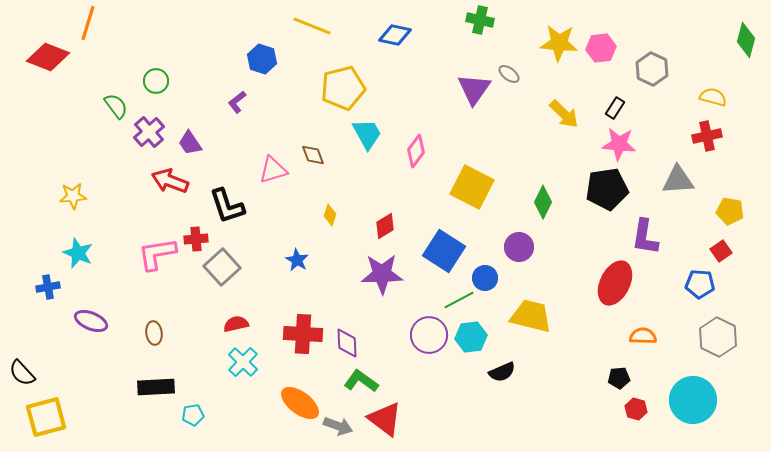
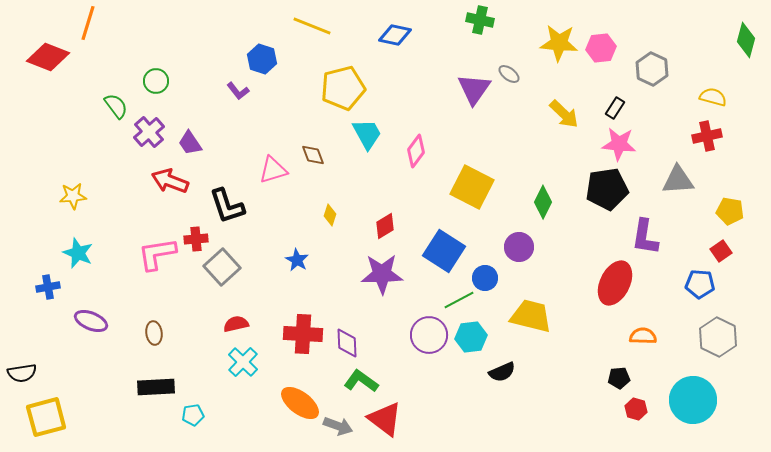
purple L-shape at (237, 102): moved 1 px right, 11 px up; rotated 90 degrees counterclockwise
black semicircle at (22, 373): rotated 56 degrees counterclockwise
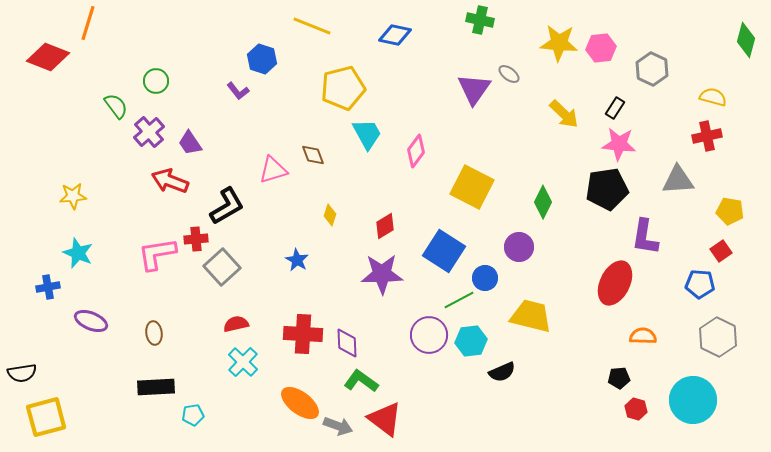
black L-shape at (227, 206): rotated 102 degrees counterclockwise
cyan hexagon at (471, 337): moved 4 px down
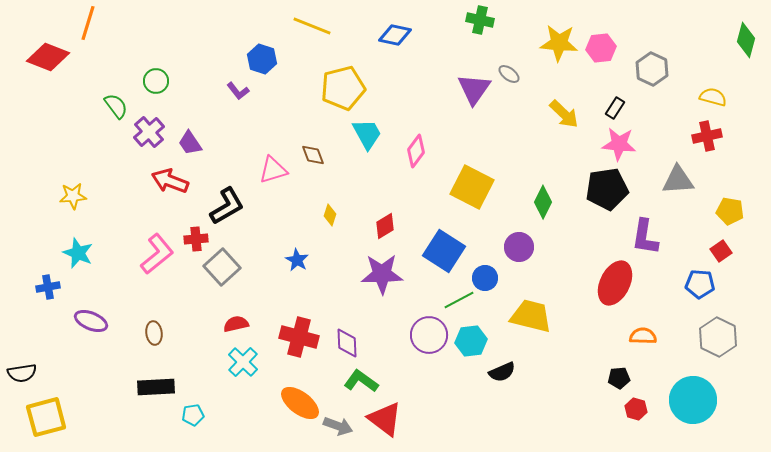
pink L-shape at (157, 254): rotated 150 degrees clockwise
red cross at (303, 334): moved 4 px left, 3 px down; rotated 12 degrees clockwise
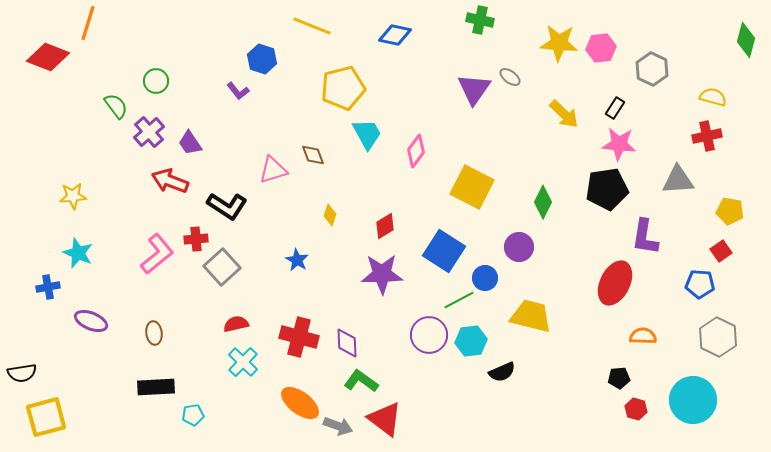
gray ellipse at (509, 74): moved 1 px right, 3 px down
black L-shape at (227, 206): rotated 63 degrees clockwise
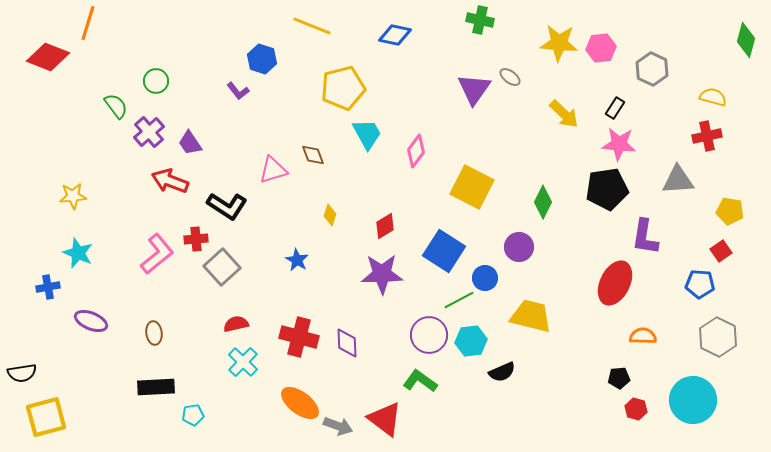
green L-shape at (361, 381): moved 59 px right
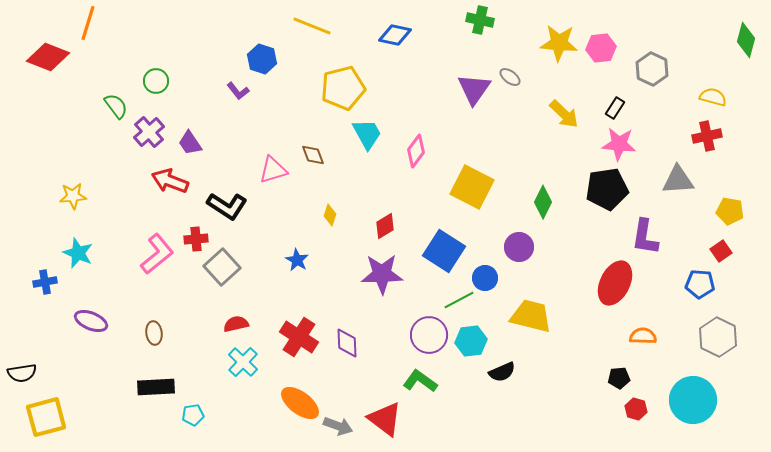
blue cross at (48, 287): moved 3 px left, 5 px up
red cross at (299, 337): rotated 18 degrees clockwise
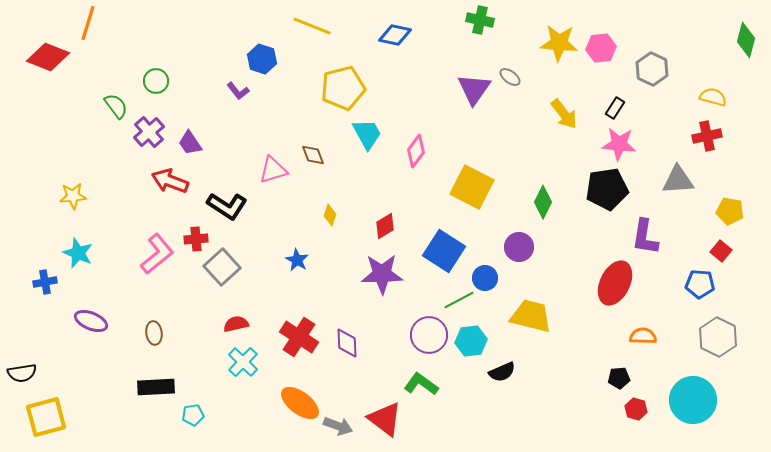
yellow arrow at (564, 114): rotated 8 degrees clockwise
red square at (721, 251): rotated 15 degrees counterclockwise
green L-shape at (420, 381): moved 1 px right, 3 px down
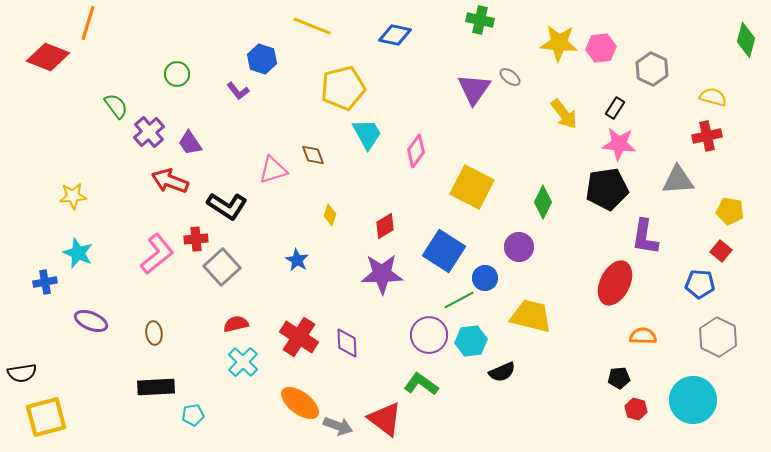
green circle at (156, 81): moved 21 px right, 7 px up
